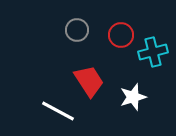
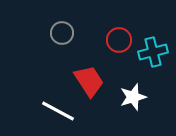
gray circle: moved 15 px left, 3 px down
red circle: moved 2 px left, 5 px down
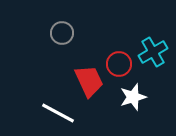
red circle: moved 24 px down
cyan cross: rotated 16 degrees counterclockwise
red trapezoid: rotated 8 degrees clockwise
white line: moved 2 px down
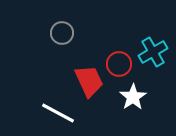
white star: rotated 16 degrees counterclockwise
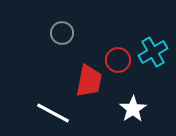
red circle: moved 1 px left, 4 px up
red trapezoid: rotated 36 degrees clockwise
white star: moved 12 px down
white line: moved 5 px left
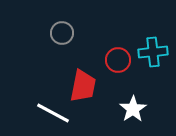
cyan cross: rotated 24 degrees clockwise
red trapezoid: moved 6 px left, 5 px down
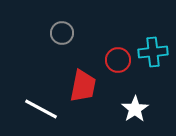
white star: moved 2 px right
white line: moved 12 px left, 4 px up
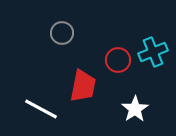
cyan cross: rotated 16 degrees counterclockwise
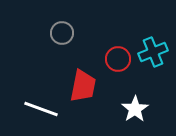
red circle: moved 1 px up
white line: rotated 8 degrees counterclockwise
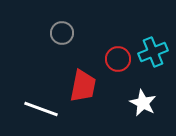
white star: moved 8 px right, 6 px up; rotated 12 degrees counterclockwise
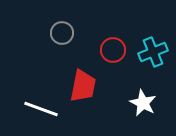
red circle: moved 5 px left, 9 px up
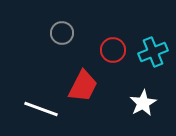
red trapezoid: rotated 16 degrees clockwise
white star: rotated 16 degrees clockwise
